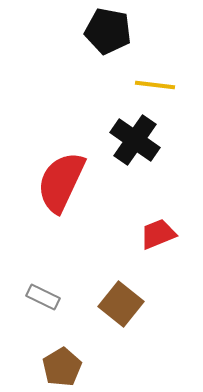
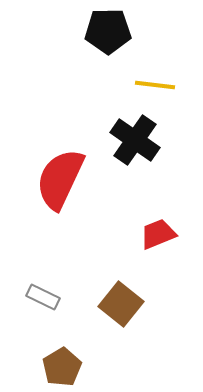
black pentagon: rotated 12 degrees counterclockwise
red semicircle: moved 1 px left, 3 px up
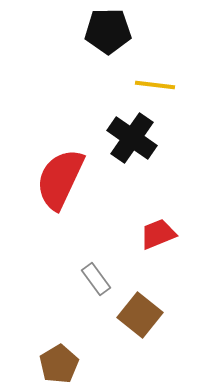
black cross: moved 3 px left, 2 px up
gray rectangle: moved 53 px right, 18 px up; rotated 28 degrees clockwise
brown square: moved 19 px right, 11 px down
brown pentagon: moved 3 px left, 3 px up
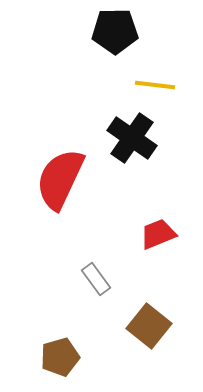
black pentagon: moved 7 px right
brown square: moved 9 px right, 11 px down
brown pentagon: moved 1 px right, 7 px up; rotated 15 degrees clockwise
